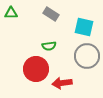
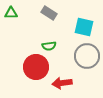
gray rectangle: moved 2 px left, 1 px up
red circle: moved 2 px up
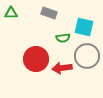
gray rectangle: rotated 14 degrees counterclockwise
green semicircle: moved 14 px right, 8 px up
red circle: moved 8 px up
red arrow: moved 15 px up
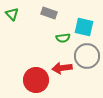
green triangle: moved 1 px right, 1 px down; rotated 48 degrees clockwise
red circle: moved 21 px down
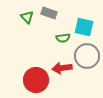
green triangle: moved 15 px right, 3 px down
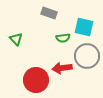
green triangle: moved 11 px left, 22 px down
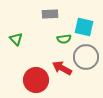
gray rectangle: moved 1 px right, 1 px down; rotated 21 degrees counterclockwise
green semicircle: moved 1 px right, 1 px down
gray circle: moved 1 px left, 1 px down
red arrow: rotated 36 degrees clockwise
